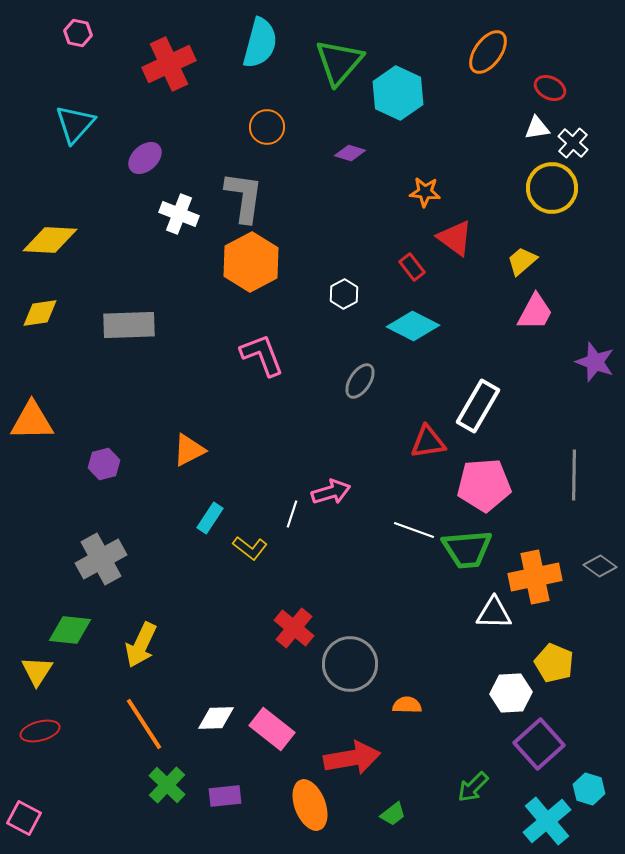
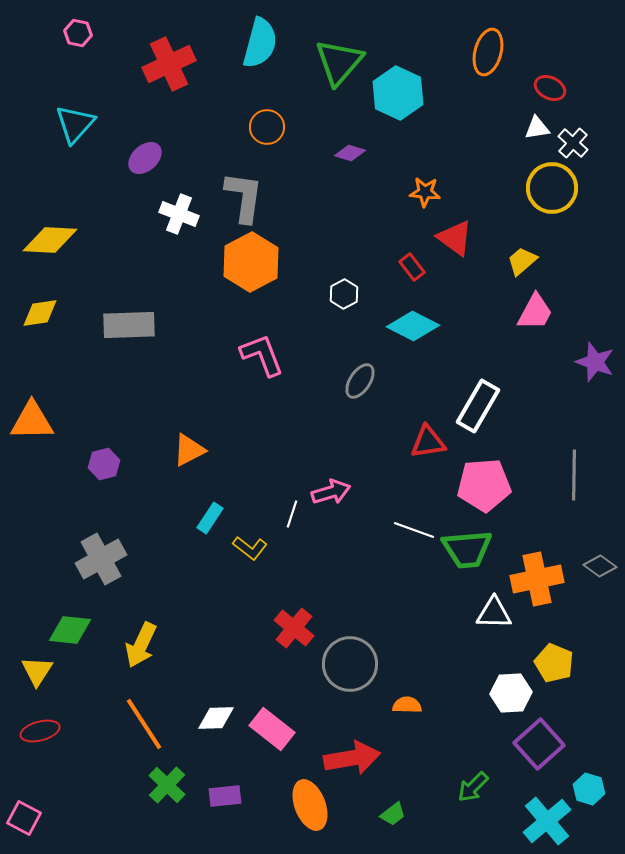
orange ellipse at (488, 52): rotated 21 degrees counterclockwise
orange cross at (535, 577): moved 2 px right, 2 px down
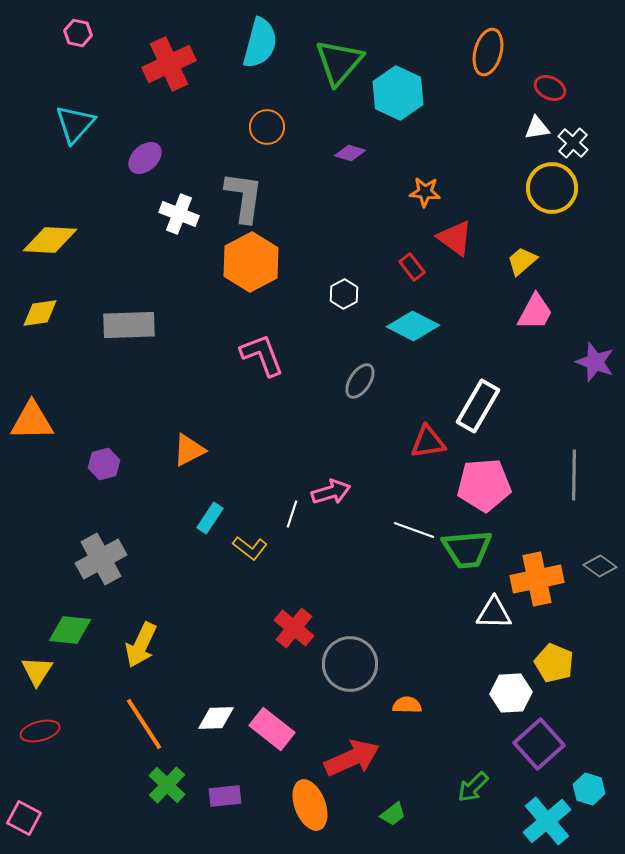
red arrow at (352, 758): rotated 14 degrees counterclockwise
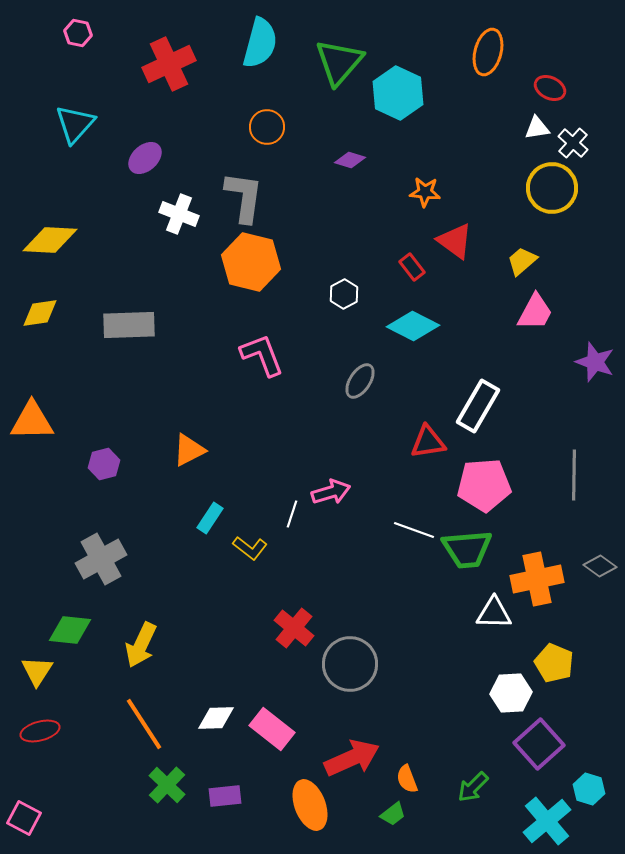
purple diamond at (350, 153): moved 7 px down
red triangle at (455, 238): moved 3 px down
orange hexagon at (251, 262): rotated 18 degrees counterclockwise
orange semicircle at (407, 705): moved 74 px down; rotated 112 degrees counterclockwise
